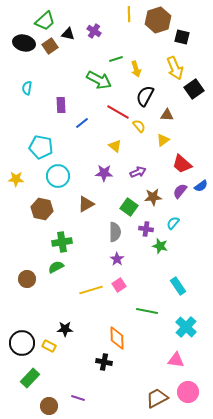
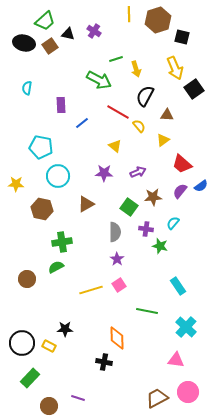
yellow star at (16, 179): moved 5 px down
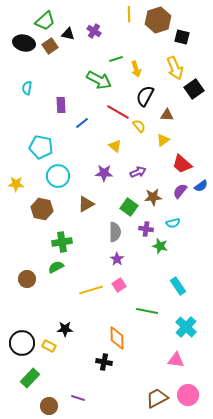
cyan semicircle at (173, 223): rotated 144 degrees counterclockwise
pink circle at (188, 392): moved 3 px down
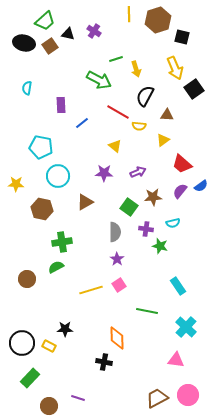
yellow semicircle at (139, 126): rotated 136 degrees clockwise
brown triangle at (86, 204): moved 1 px left, 2 px up
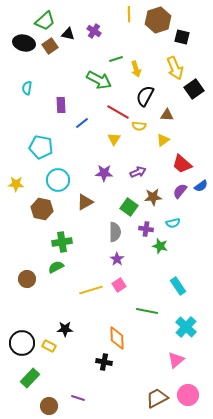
yellow triangle at (115, 146): moved 1 px left, 7 px up; rotated 24 degrees clockwise
cyan circle at (58, 176): moved 4 px down
pink triangle at (176, 360): rotated 48 degrees counterclockwise
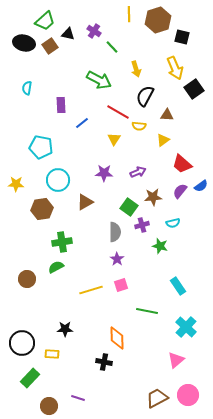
green line at (116, 59): moved 4 px left, 12 px up; rotated 64 degrees clockwise
brown hexagon at (42, 209): rotated 20 degrees counterclockwise
purple cross at (146, 229): moved 4 px left, 4 px up; rotated 24 degrees counterclockwise
pink square at (119, 285): moved 2 px right; rotated 16 degrees clockwise
yellow rectangle at (49, 346): moved 3 px right, 8 px down; rotated 24 degrees counterclockwise
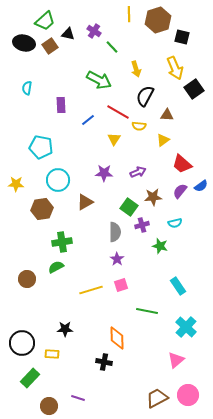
blue line at (82, 123): moved 6 px right, 3 px up
cyan semicircle at (173, 223): moved 2 px right
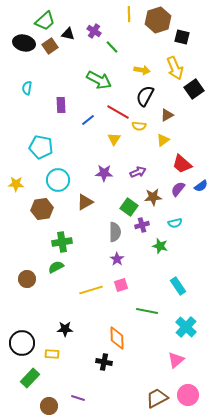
yellow arrow at (136, 69): moved 6 px right, 1 px down; rotated 63 degrees counterclockwise
brown triangle at (167, 115): rotated 32 degrees counterclockwise
purple semicircle at (180, 191): moved 2 px left, 2 px up
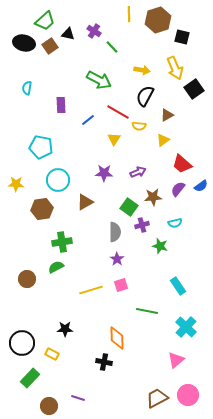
yellow rectangle at (52, 354): rotated 24 degrees clockwise
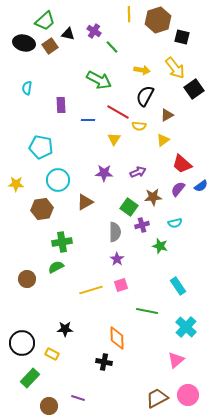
yellow arrow at (175, 68): rotated 15 degrees counterclockwise
blue line at (88, 120): rotated 40 degrees clockwise
